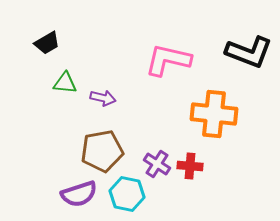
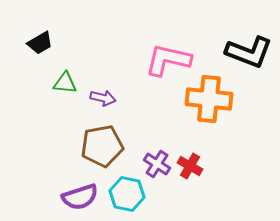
black trapezoid: moved 7 px left
orange cross: moved 5 px left, 15 px up
brown pentagon: moved 5 px up
red cross: rotated 25 degrees clockwise
purple semicircle: moved 1 px right, 3 px down
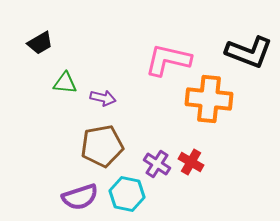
red cross: moved 1 px right, 4 px up
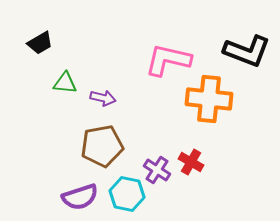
black L-shape: moved 2 px left, 1 px up
purple cross: moved 6 px down
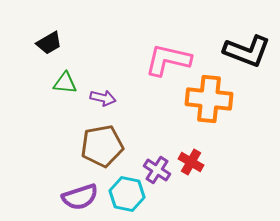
black trapezoid: moved 9 px right
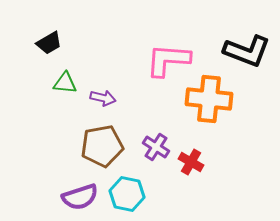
pink L-shape: rotated 9 degrees counterclockwise
purple cross: moved 1 px left, 23 px up
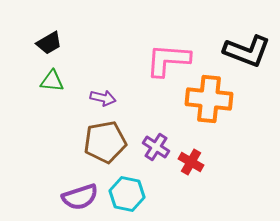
green triangle: moved 13 px left, 2 px up
brown pentagon: moved 3 px right, 4 px up
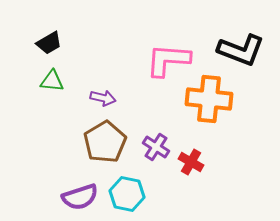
black L-shape: moved 6 px left, 1 px up
brown pentagon: rotated 21 degrees counterclockwise
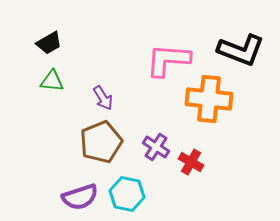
purple arrow: rotated 45 degrees clockwise
brown pentagon: moved 4 px left; rotated 9 degrees clockwise
